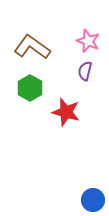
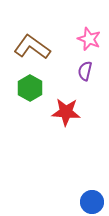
pink star: moved 1 px right, 2 px up
red star: rotated 12 degrees counterclockwise
blue circle: moved 1 px left, 2 px down
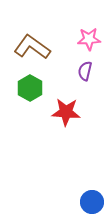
pink star: rotated 25 degrees counterclockwise
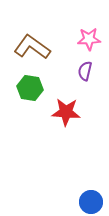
green hexagon: rotated 20 degrees counterclockwise
blue circle: moved 1 px left
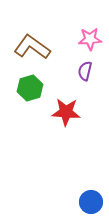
pink star: moved 1 px right
green hexagon: rotated 25 degrees counterclockwise
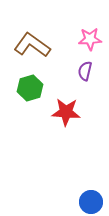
brown L-shape: moved 2 px up
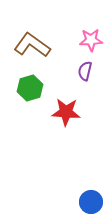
pink star: moved 1 px right, 1 px down
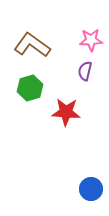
blue circle: moved 13 px up
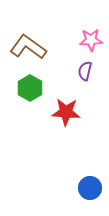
brown L-shape: moved 4 px left, 2 px down
green hexagon: rotated 15 degrees counterclockwise
blue circle: moved 1 px left, 1 px up
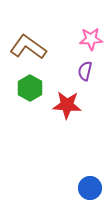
pink star: moved 1 px up
red star: moved 1 px right, 7 px up
